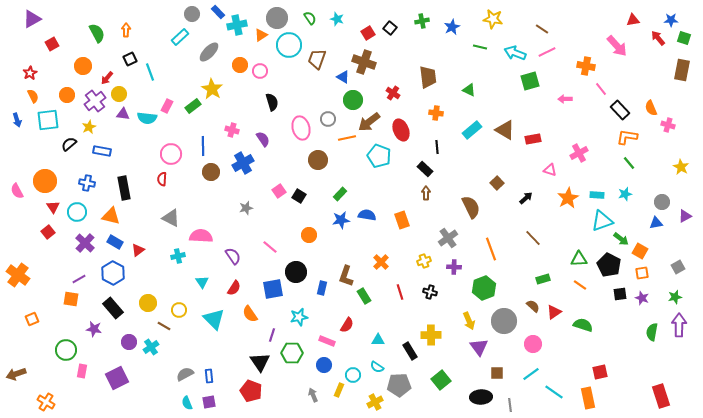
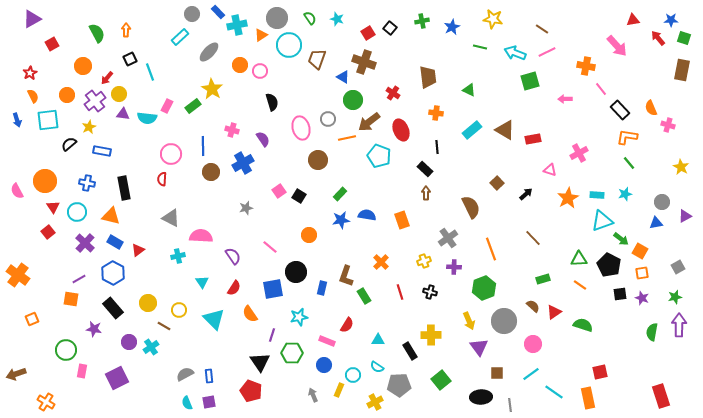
black arrow at (526, 198): moved 4 px up
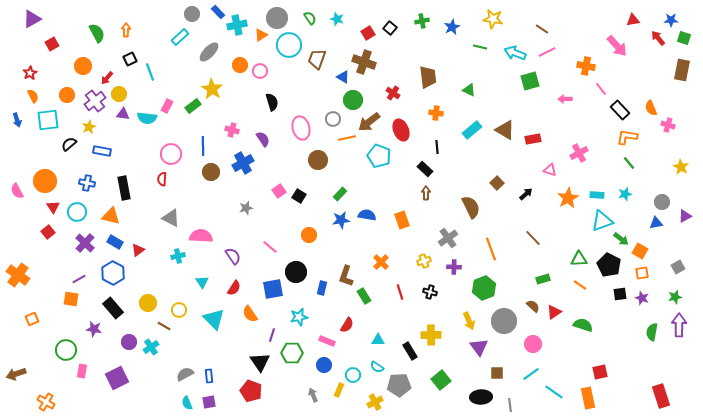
gray circle at (328, 119): moved 5 px right
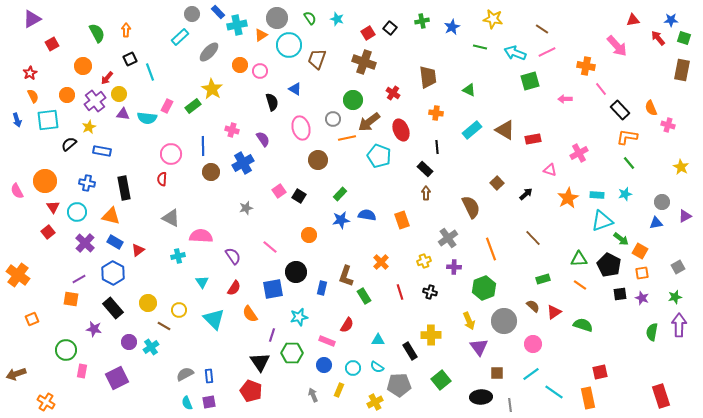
blue triangle at (343, 77): moved 48 px left, 12 px down
cyan circle at (353, 375): moved 7 px up
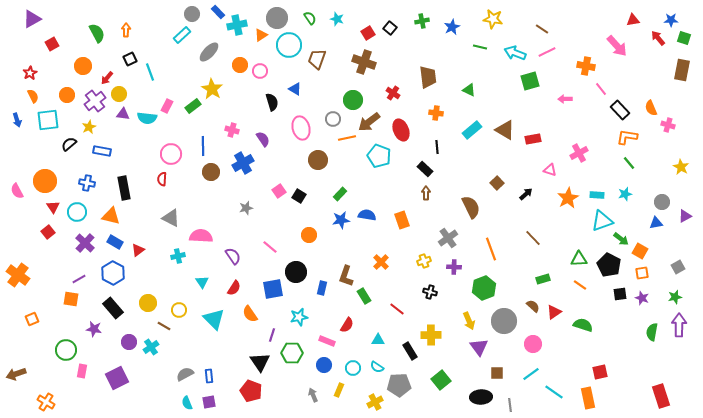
cyan rectangle at (180, 37): moved 2 px right, 2 px up
red line at (400, 292): moved 3 px left, 17 px down; rotated 35 degrees counterclockwise
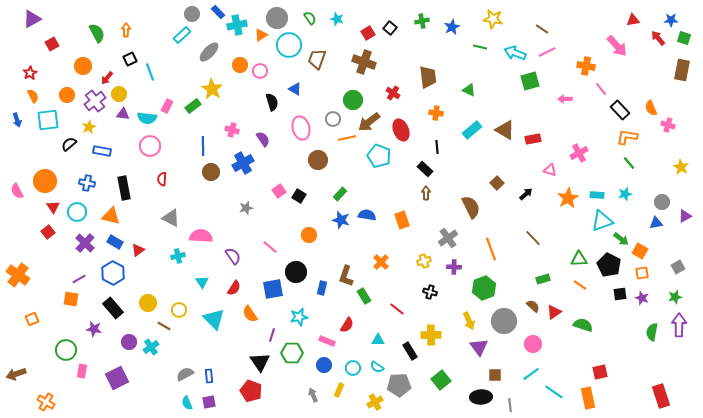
pink circle at (171, 154): moved 21 px left, 8 px up
blue star at (341, 220): rotated 24 degrees clockwise
brown square at (497, 373): moved 2 px left, 2 px down
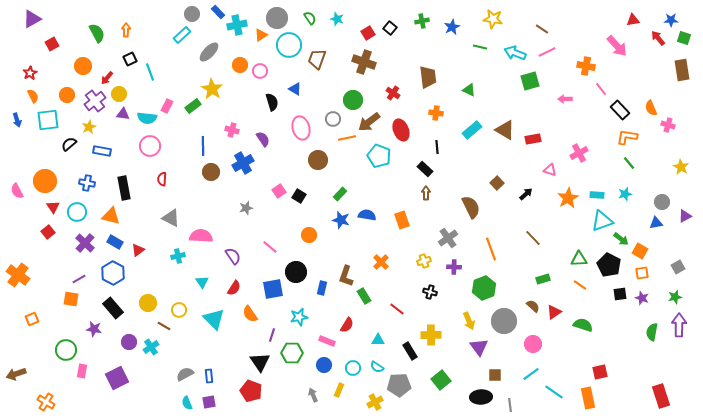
brown rectangle at (682, 70): rotated 20 degrees counterclockwise
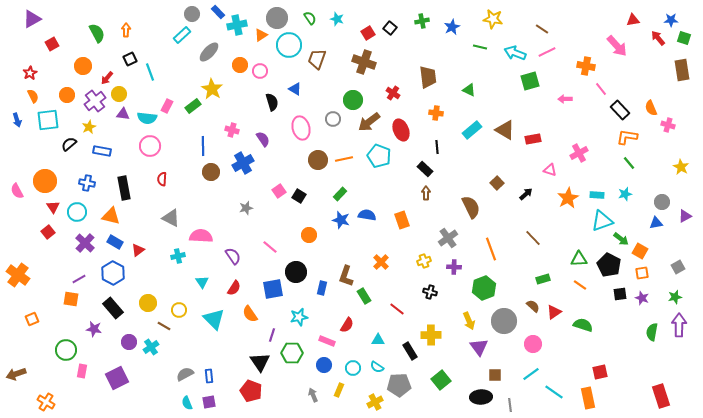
orange line at (347, 138): moved 3 px left, 21 px down
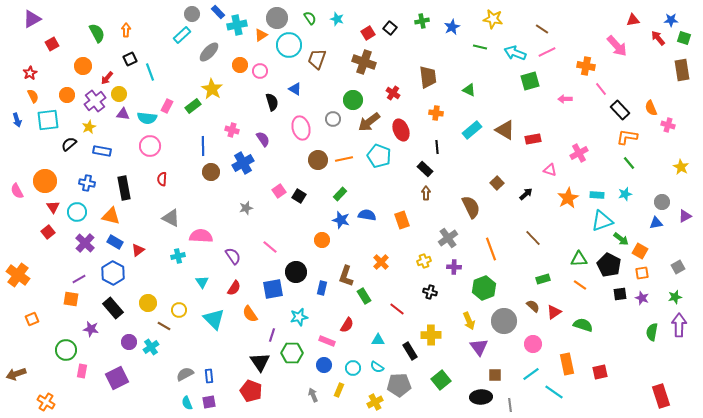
orange circle at (309, 235): moved 13 px right, 5 px down
purple star at (94, 329): moved 3 px left
orange rectangle at (588, 398): moved 21 px left, 34 px up
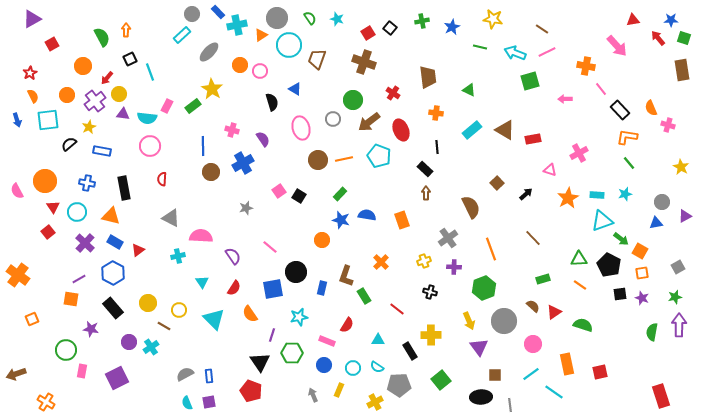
green semicircle at (97, 33): moved 5 px right, 4 px down
